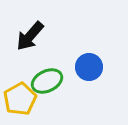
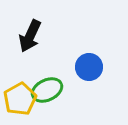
black arrow: rotated 16 degrees counterclockwise
green ellipse: moved 9 px down
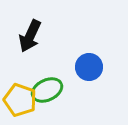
yellow pentagon: moved 1 px down; rotated 24 degrees counterclockwise
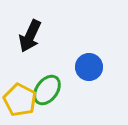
green ellipse: rotated 28 degrees counterclockwise
yellow pentagon: rotated 8 degrees clockwise
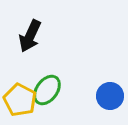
blue circle: moved 21 px right, 29 px down
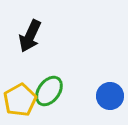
green ellipse: moved 2 px right, 1 px down
yellow pentagon: rotated 16 degrees clockwise
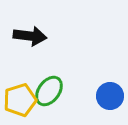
black arrow: rotated 108 degrees counterclockwise
yellow pentagon: rotated 12 degrees clockwise
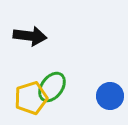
green ellipse: moved 3 px right, 4 px up
yellow pentagon: moved 11 px right, 2 px up
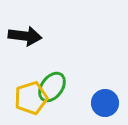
black arrow: moved 5 px left
blue circle: moved 5 px left, 7 px down
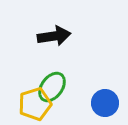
black arrow: moved 29 px right; rotated 16 degrees counterclockwise
yellow pentagon: moved 4 px right, 6 px down
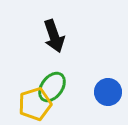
black arrow: rotated 80 degrees clockwise
blue circle: moved 3 px right, 11 px up
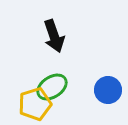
green ellipse: rotated 20 degrees clockwise
blue circle: moved 2 px up
